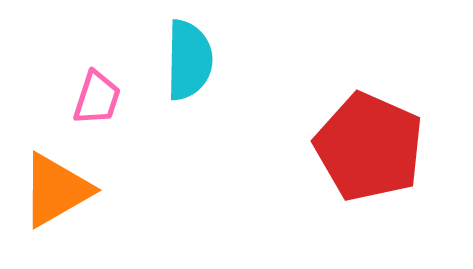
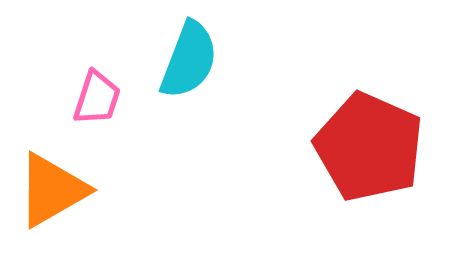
cyan semicircle: rotated 20 degrees clockwise
orange triangle: moved 4 px left
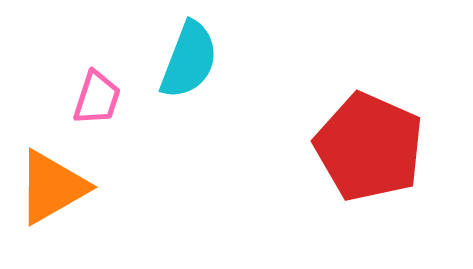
orange triangle: moved 3 px up
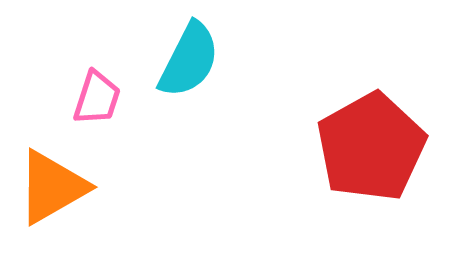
cyan semicircle: rotated 6 degrees clockwise
red pentagon: moved 2 px right; rotated 19 degrees clockwise
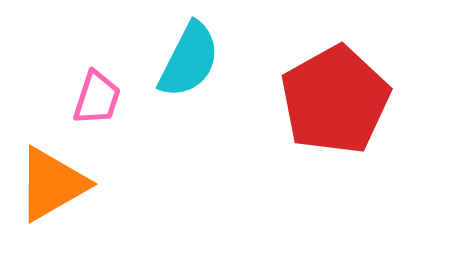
red pentagon: moved 36 px left, 47 px up
orange triangle: moved 3 px up
